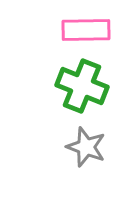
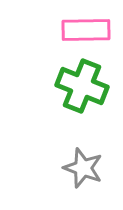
gray star: moved 3 px left, 21 px down
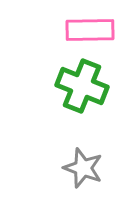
pink rectangle: moved 4 px right
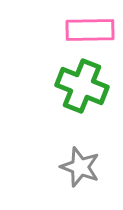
gray star: moved 3 px left, 1 px up
